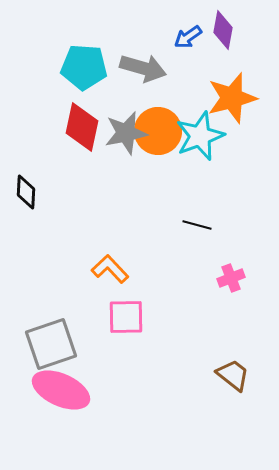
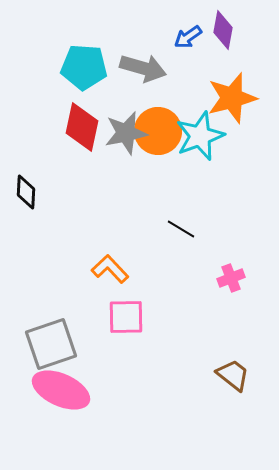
black line: moved 16 px left, 4 px down; rotated 16 degrees clockwise
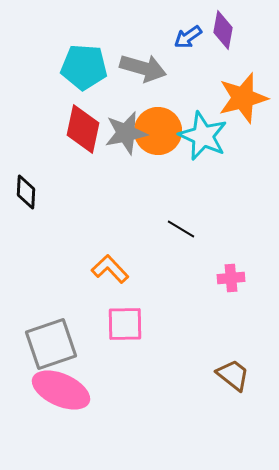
orange star: moved 11 px right
red diamond: moved 1 px right, 2 px down
cyan star: moved 3 px right; rotated 27 degrees counterclockwise
pink cross: rotated 16 degrees clockwise
pink square: moved 1 px left, 7 px down
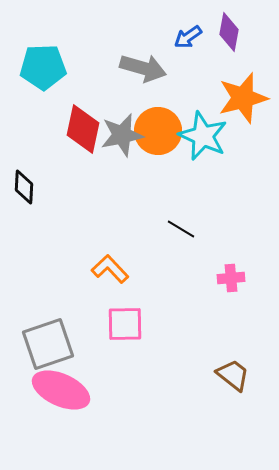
purple diamond: moved 6 px right, 2 px down
cyan pentagon: moved 41 px left; rotated 6 degrees counterclockwise
gray star: moved 4 px left, 2 px down
black diamond: moved 2 px left, 5 px up
gray square: moved 3 px left
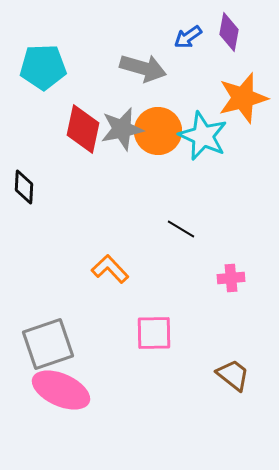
gray star: moved 6 px up
pink square: moved 29 px right, 9 px down
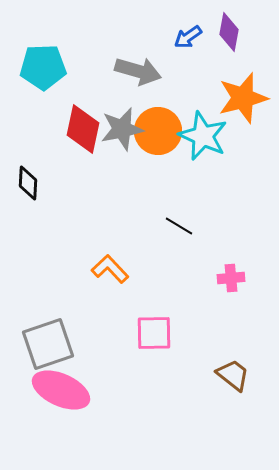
gray arrow: moved 5 px left, 3 px down
black diamond: moved 4 px right, 4 px up
black line: moved 2 px left, 3 px up
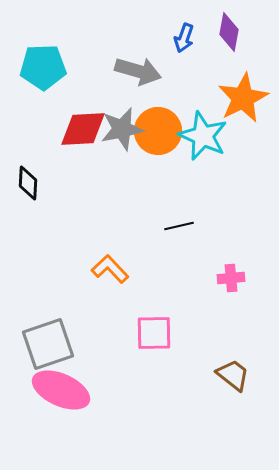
blue arrow: moved 4 px left, 1 px down; rotated 36 degrees counterclockwise
orange star: rotated 12 degrees counterclockwise
red diamond: rotated 75 degrees clockwise
black line: rotated 44 degrees counterclockwise
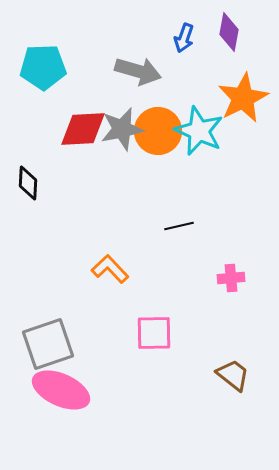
cyan star: moved 4 px left, 5 px up
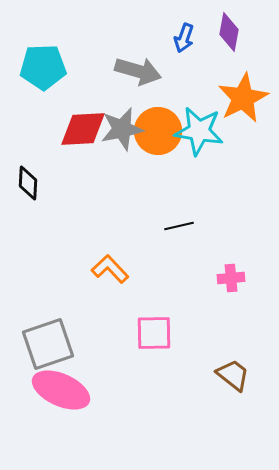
cyan star: rotated 15 degrees counterclockwise
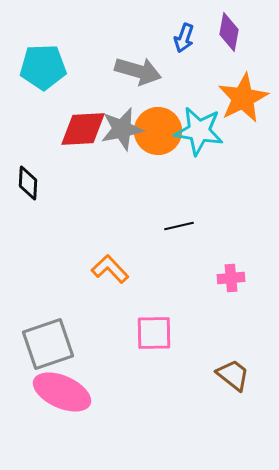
pink ellipse: moved 1 px right, 2 px down
